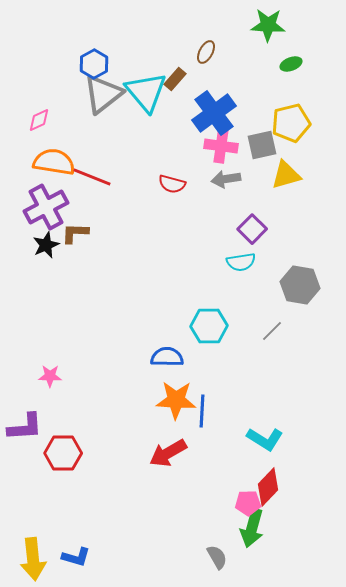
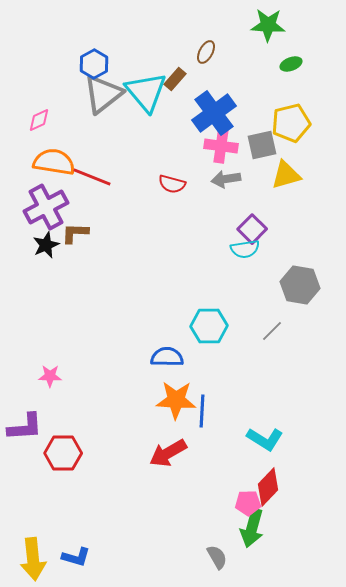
cyan semicircle: moved 4 px right, 13 px up
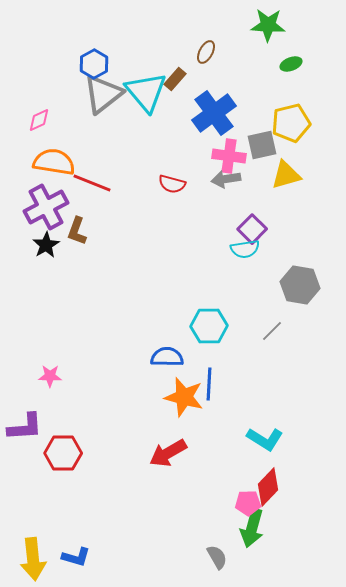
pink cross: moved 8 px right, 10 px down
red line: moved 6 px down
brown L-shape: moved 2 px right, 2 px up; rotated 72 degrees counterclockwise
black star: rotated 8 degrees counterclockwise
orange star: moved 8 px right, 3 px up; rotated 12 degrees clockwise
blue line: moved 7 px right, 27 px up
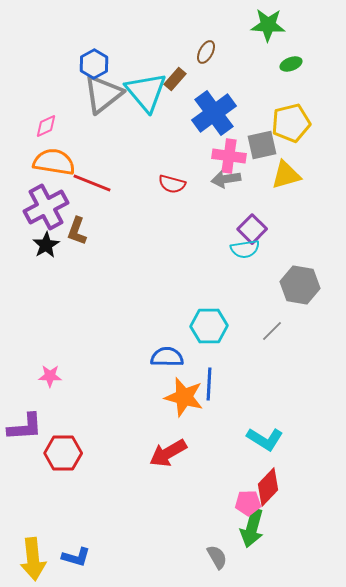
pink diamond: moved 7 px right, 6 px down
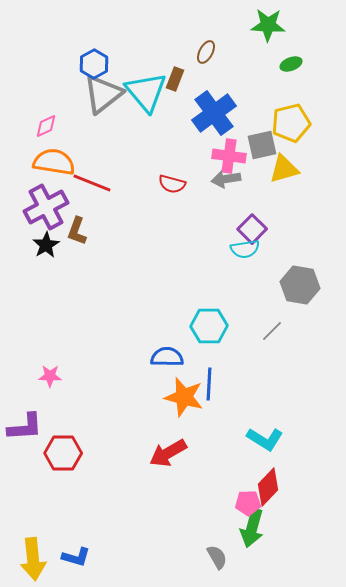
brown rectangle: rotated 20 degrees counterclockwise
yellow triangle: moved 2 px left, 6 px up
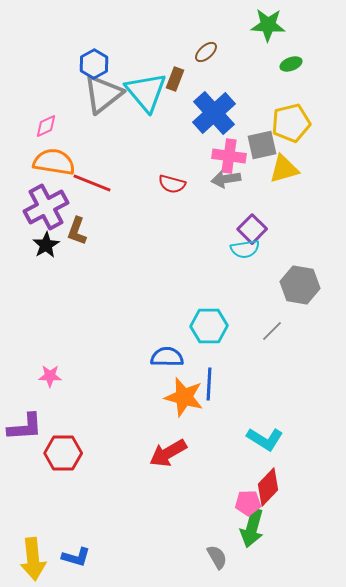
brown ellipse: rotated 20 degrees clockwise
blue cross: rotated 6 degrees counterclockwise
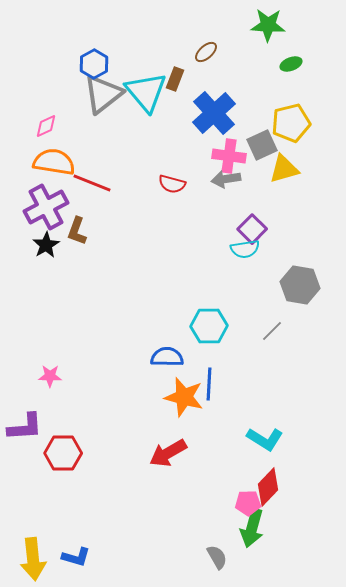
gray square: rotated 12 degrees counterclockwise
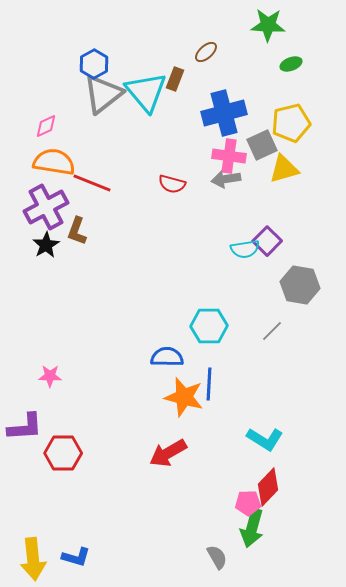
blue cross: moved 10 px right; rotated 27 degrees clockwise
purple square: moved 15 px right, 12 px down
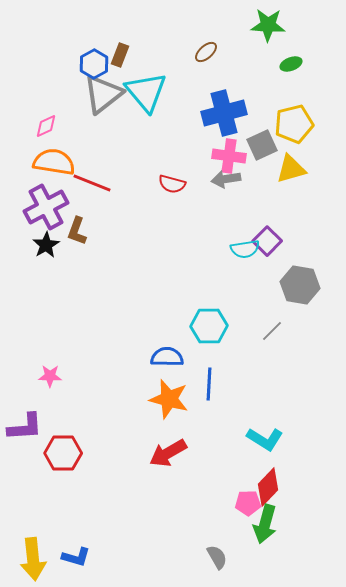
brown rectangle: moved 55 px left, 24 px up
yellow pentagon: moved 3 px right, 1 px down
yellow triangle: moved 7 px right
orange star: moved 15 px left, 2 px down
green arrow: moved 13 px right, 4 px up
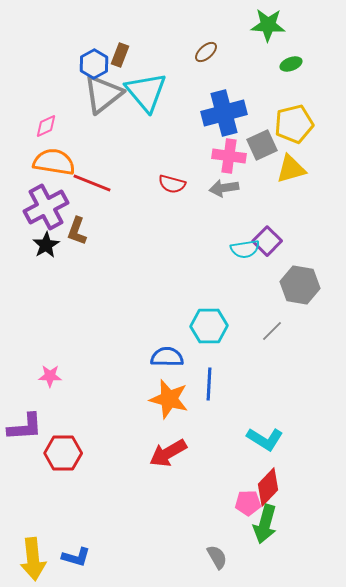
gray arrow: moved 2 px left, 9 px down
